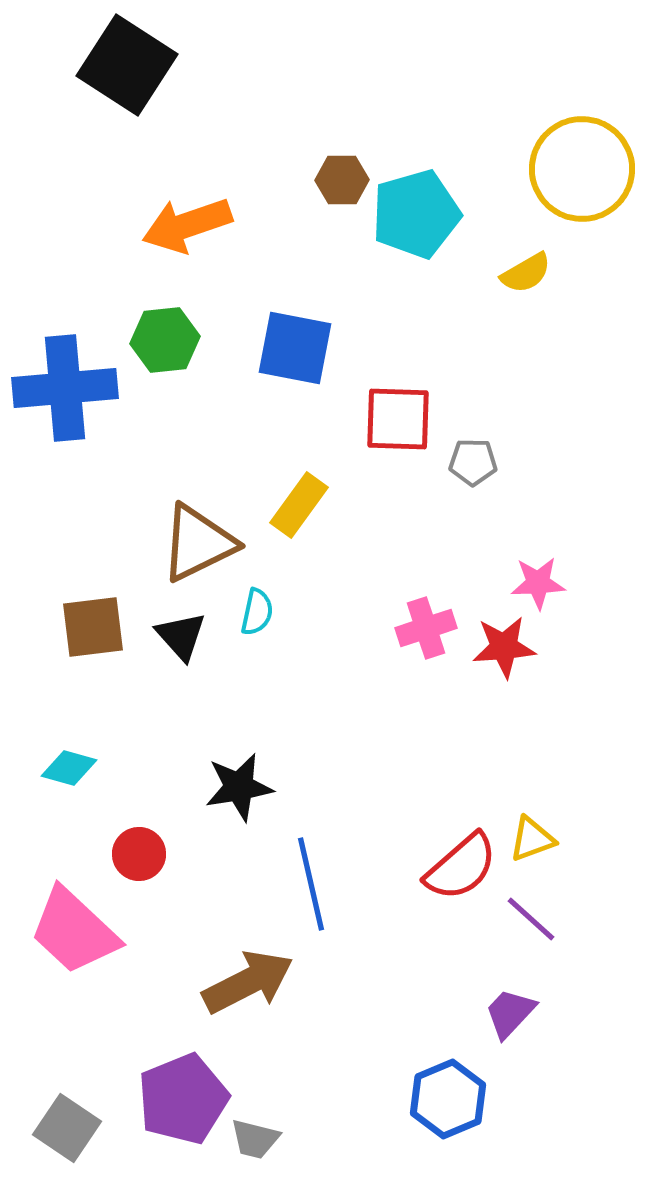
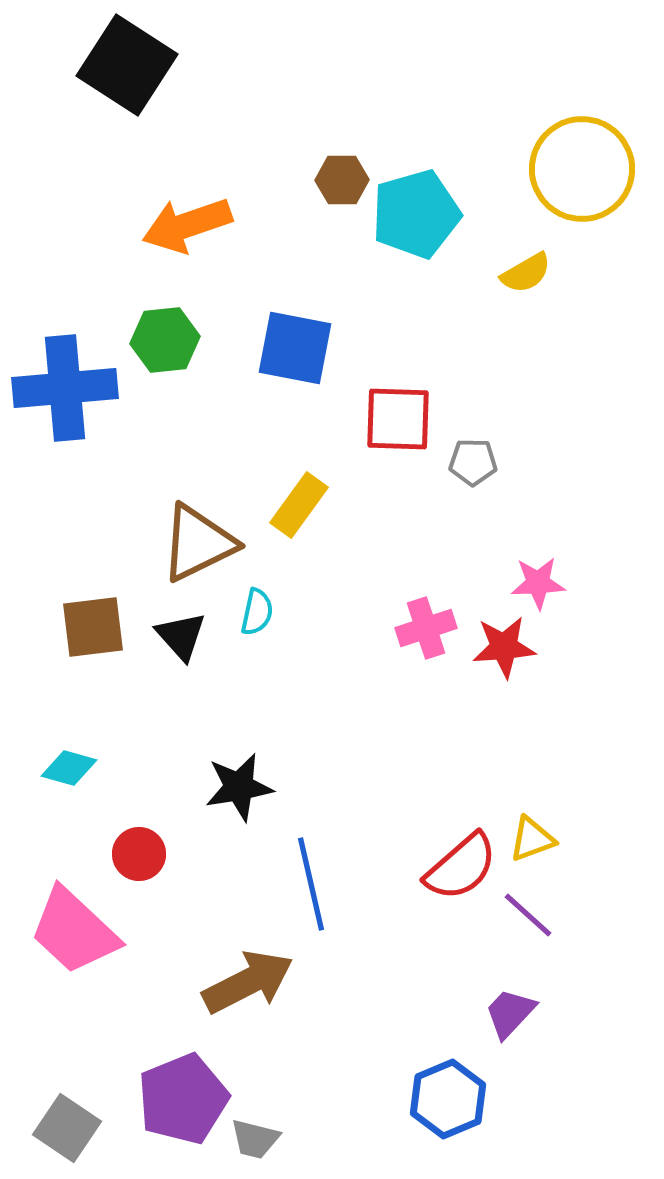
purple line: moved 3 px left, 4 px up
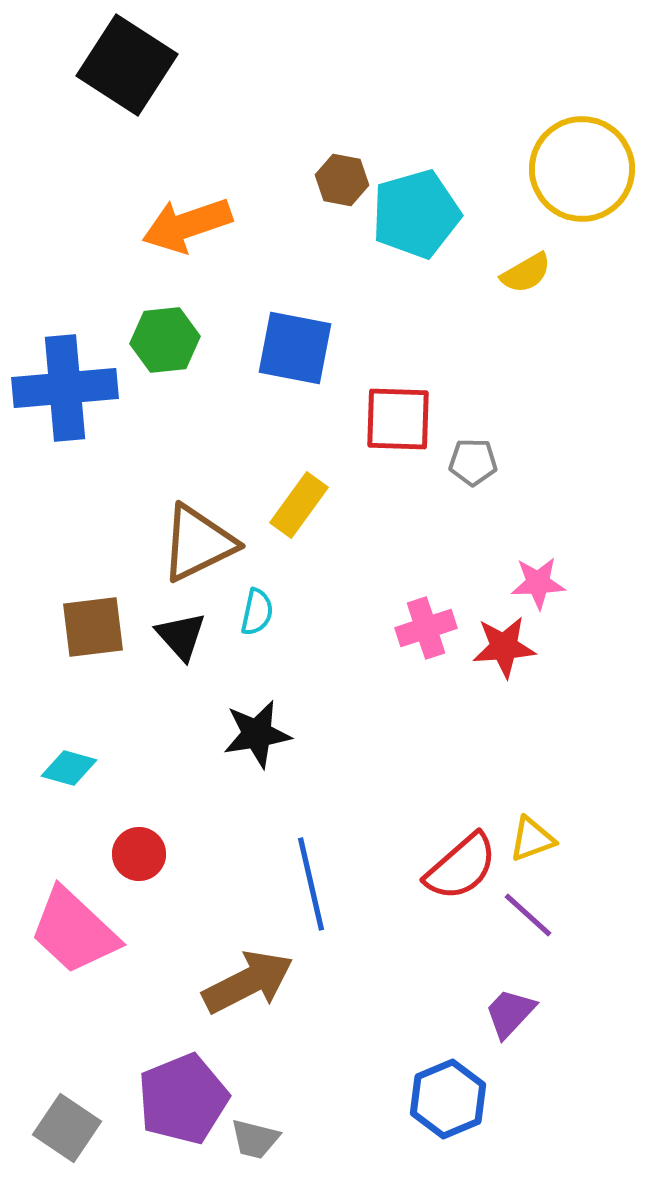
brown hexagon: rotated 12 degrees clockwise
black star: moved 18 px right, 53 px up
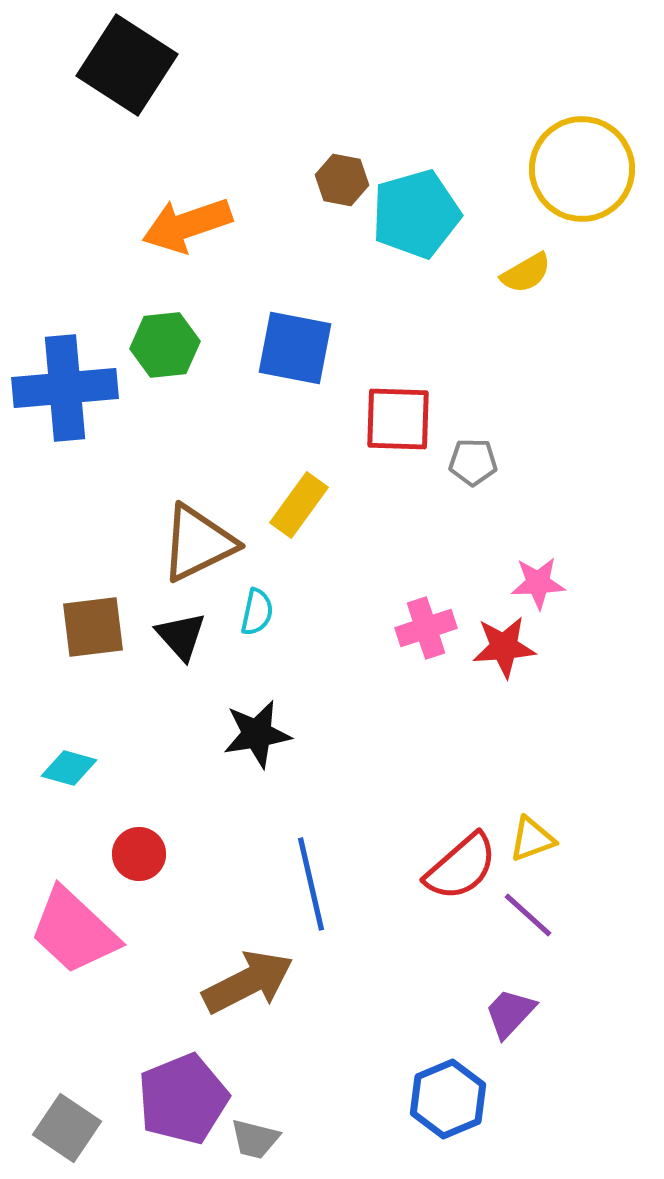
green hexagon: moved 5 px down
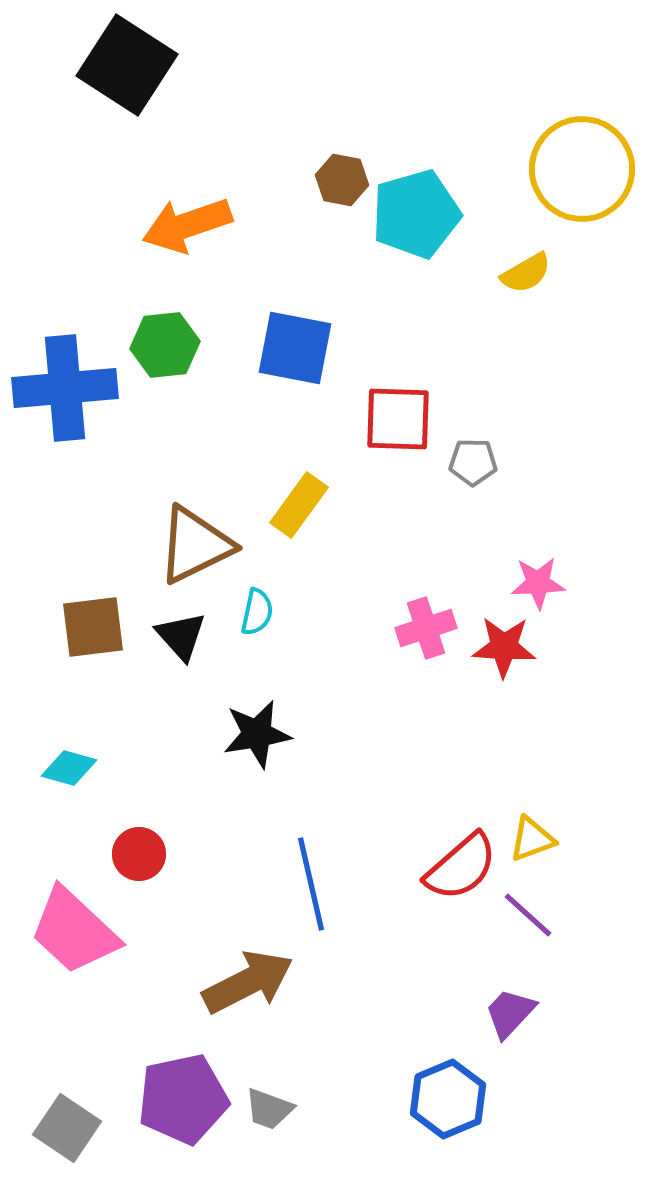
brown triangle: moved 3 px left, 2 px down
red star: rotated 8 degrees clockwise
purple pentagon: rotated 10 degrees clockwise
gray trapezoid: moved 14 px right, 30 px up; rotated 6 degrees clockwise
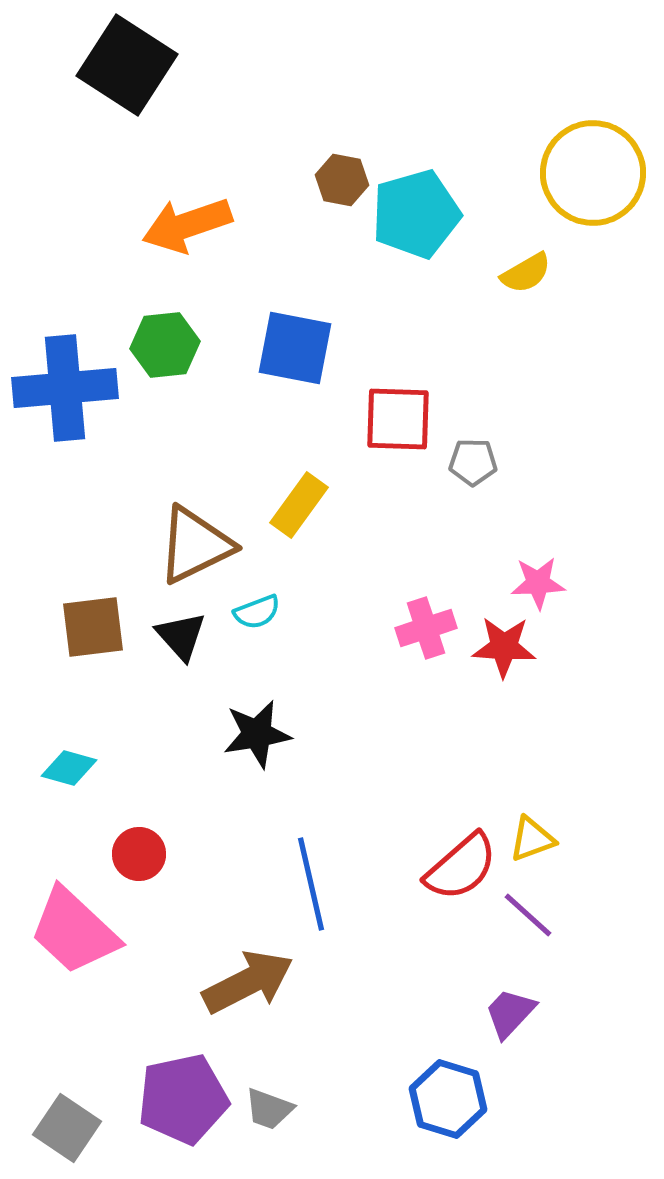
yellow circle: moved 11 px right, 4 px down
cyan semicircle: rotated 57 degrees clockwise
blue hexagon: rotated 20 degrees counterclockwise
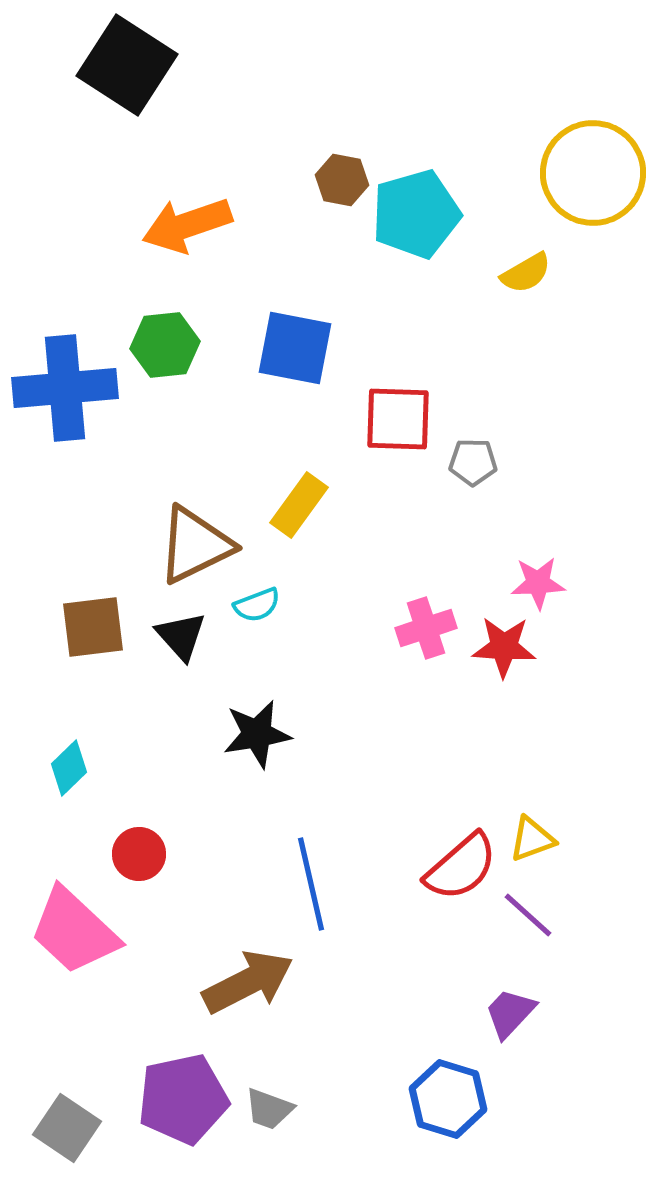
cyan semicircle: moved 7 px up
cyan diamond: rotated 60 degrees counterclockwise
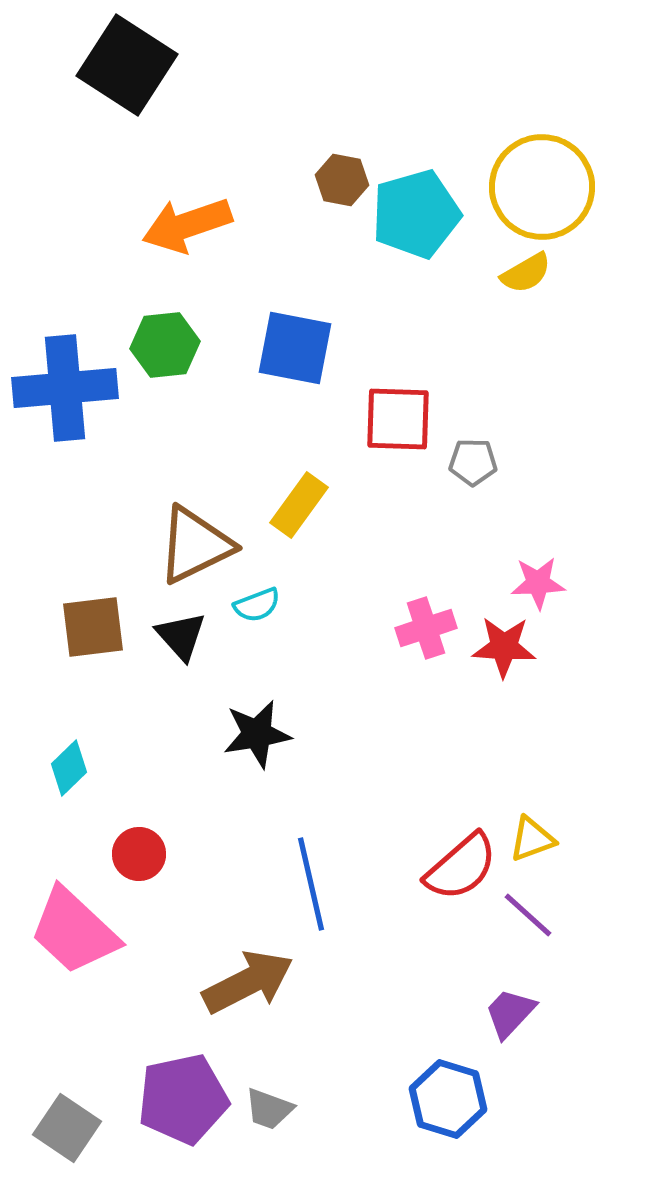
yellow circle: moved 51 px left, 14 px down
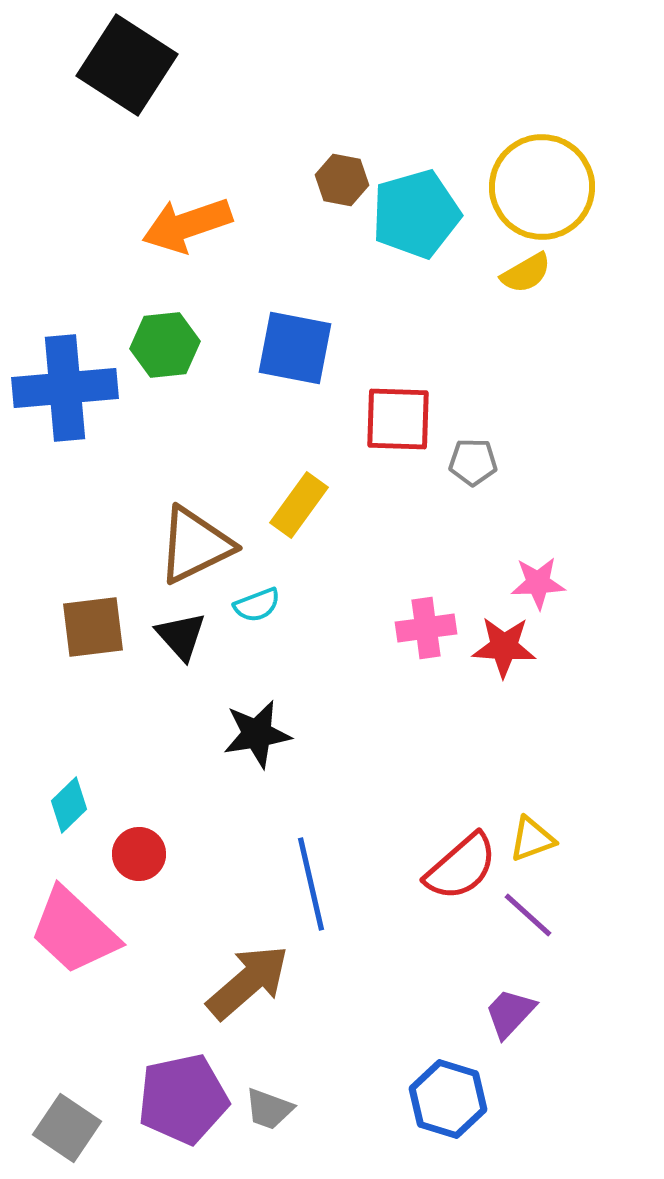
pink cross: rotated 10 degrees clockwise
cyan diamond: moved 37 px down
brown arrow: rotated 14 degrees counterclockwise
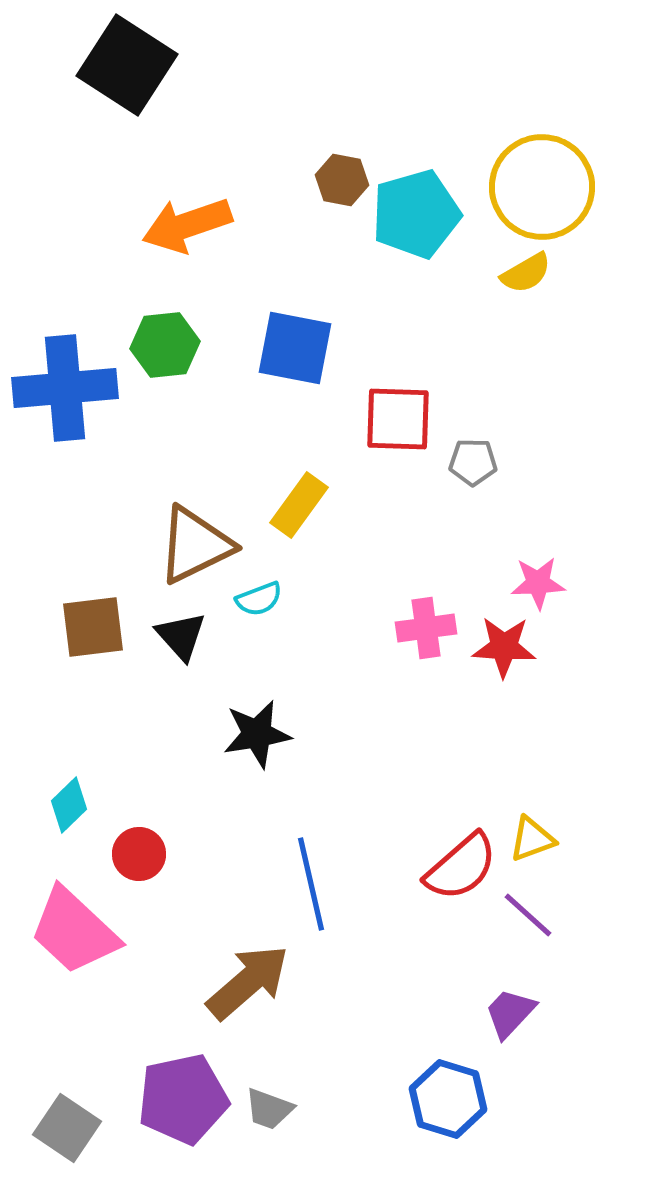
cyan semicircle: moved 2 px right, 6 px up
